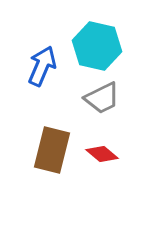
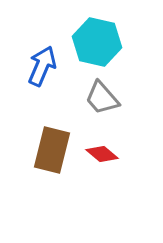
cyan hexagon: moved 4 px up
gray trapezoid: rotated 75 degrees clockwise
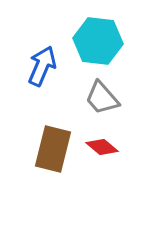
cyan hexagon: moved 1 px right, 1 px up; rotated 6 degrees counterclockwise
brown rectangle: moved 1 px right, 1 px up
red diamond: moved 7 px up
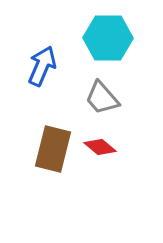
cyan hexagon: moved 10 px right, 3 px up; rotated 6 degrees counterclockwise
red diamond: moved 2 px left
